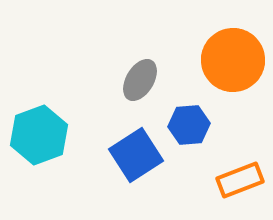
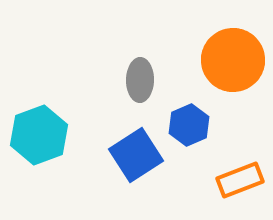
gray ellipse: rotated 30 degrees counterclockwise
blue hexagon: rotated 18 degrees counterclockwise
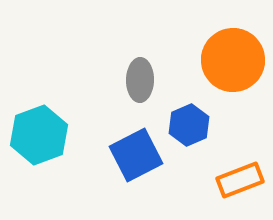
blue square: rotated 6 degrees clockwise
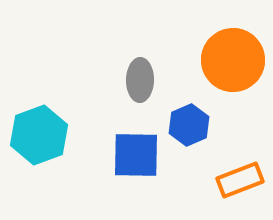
blue square: rotated 28 degrees clockwise
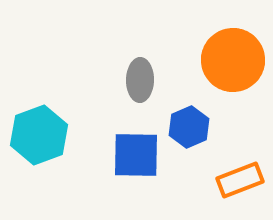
blue hexagon: moved 2 px down
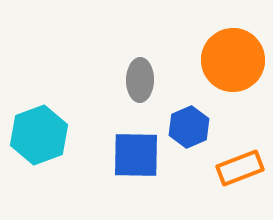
orange rectangle: moved 12 px up
